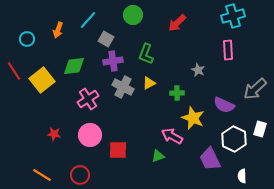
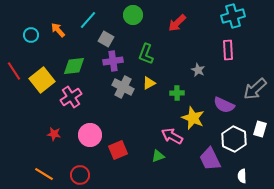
orange arrow: rotated 119 degrees clockwise
cyan circle: moved 4 px right, 4 px up
pink cross: moved 17 px left, 2 px up
red square: rotated 24 degrees counterclockwise
orange line: moved 2 px right, 1 px up
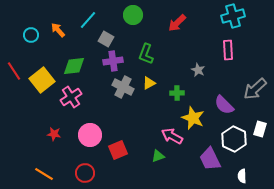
purple semicircle: rotated 20 degrees clockwise
red circle: moved 5 px right, 2 px up
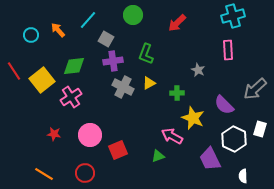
white semicircle: moved 1 px right
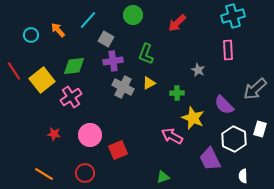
green triangle: moved 5 px right, 21 px down
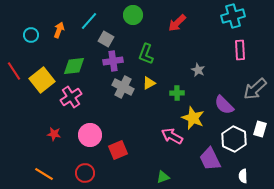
cyan line: moved 1 px right, 1 px down
orange arrow: moved 1 px right; rotated 63 degrees clockwise
pink rectangle: moved 12 px right
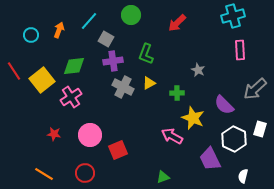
green circle: moved 2 px left
white semicircle: rotated 16 degrees clockwise
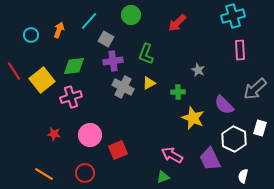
green cross: moved 1 px right, 1 px up
pink cross: rotated 15 degrees clockwise
white rectangle: moved 1 px up
pink arrow: moved 19 px down
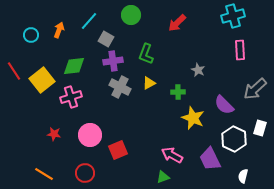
gray cross: moved 3 px left
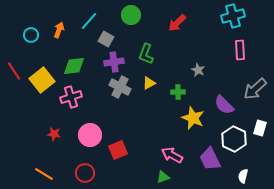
purple cross: moved 1 px right, 1 px down
